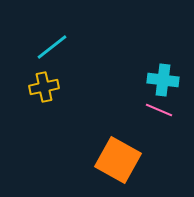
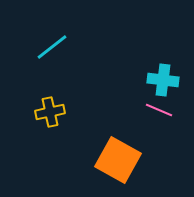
yellow cross: moved 6 px right, 25 px down
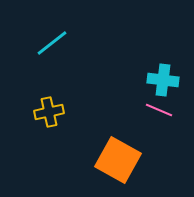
cyan line: moved 4 px up
yellow cross: moved 1 px left
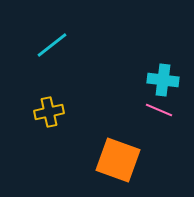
cyan line: moved 2 px down
orange square: rotated 9 degrees counterclockwise
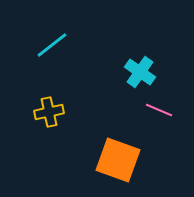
cyan cross: moved 23 px left, 8 px up; rotated 28 degrees clockwise
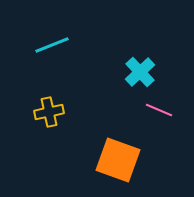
cyan line: rotated 16 degrees clockwise
cyan cross: rotated 12 degrees clockwise
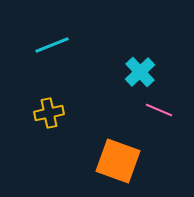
yellow cross: moved 1 px down
orange square: moved 1 px down
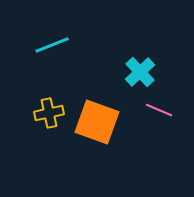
orange square: moved 21 px left, 39 px up
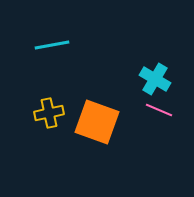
cyan line: rotated 12 degrees clockwise
cyan cross: moved 15 px right, 7 px down; rotated 16 degrees counterclockwise
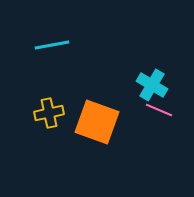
cyan cross: moved 3 px left, 6 px down
